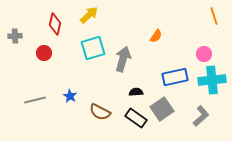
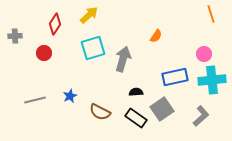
orange line: moved 3 px left, 2 px up
red diamond: rotated 20 degrees clockwise
blue star: rotated 16 degrees clockwise
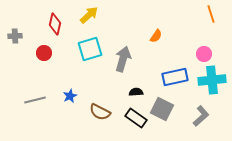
red diamond: rotated 20 degrees counterclockwise
cyan square: moved 3 px left, 1 px down
gray square: rotated 30 degrees counterclockwise
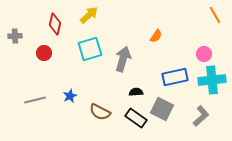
orange line: moved 4 px right, 1 px down; rotated 12 degrees counterclockwise
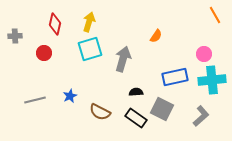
yellow arrow: moved 7 px down; rotated 30 degrees counterclockwise
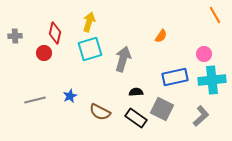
red diamond: moved 9 px down
orange semicircle: moved 5 px right
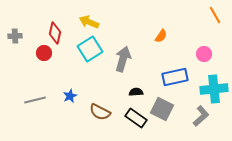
yellow arrow: rotated 84 degrees counterclockwise
cyan square: rotated 15 degrees counterclockwise
cyan cross: moved 2 px right, 9 px down
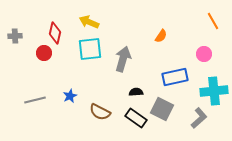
orange line: moved 2 px left, 6 px down
cyan square: rotated 25 degrees clockwise
cyan cross: moved 2 px down
gray L-shape: moved 2 px left, 2 px down
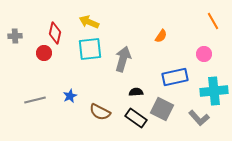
gray L-shape: rotated 90 degrees clockwise
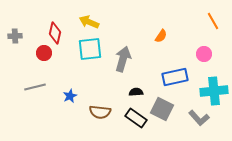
gray line: moved 13 px up
brown semicircle: rotated 20 degrees counterclockwise
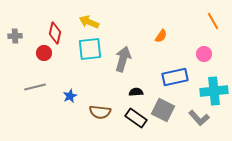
gray square: moved 1 px right, 1 px down
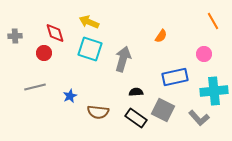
red diamond: rotated 30 degrees counterclockwise
cyan square: rotated 25 degrees clockwise
brown semicircle: moved 2 px left
